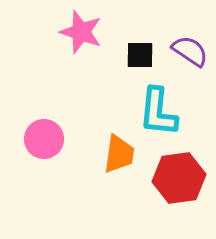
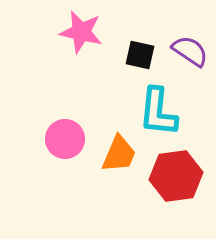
pink star: rotated 6 degrees counterclockwise
black square: rotated 12 degrees clockwise
pink circle: moved 21 px right
orange trapezoid: rotated 15 degrees clockwise
red hexagon: moved 3 px left, 2 px up
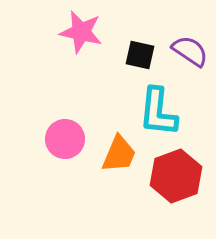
red hexagon: rotated 12 degrees counterclockwise
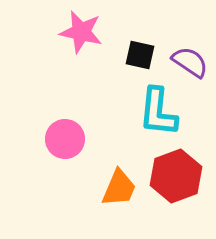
purple semicircle: moved 11 px down
orange trapezoid: moved 34 px down
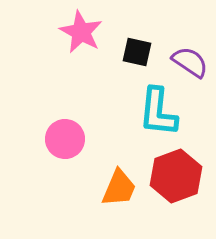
pink star: rotated 15 degrees clockwise
black square: moved 3 px left, 3 px up
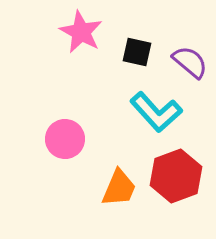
purple semicircle: rotated 6 degrees clockwise
cyan L-shape: moved 2 px left; rotated 48 degrees counterclockwise
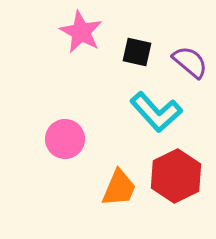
red hexagon: rotated 6 degrees counterclockwise
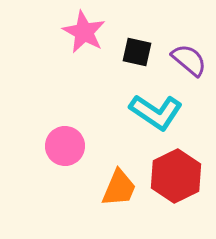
pink star: moved 3 px right
purple semicircle: moved 1 px left, 2 px up
cyan L-shape: rotated 14 degrees counterclockwise
pink circle: moved 7 px down
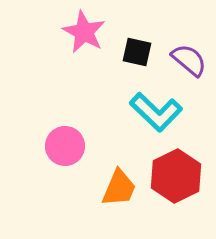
cyan L-shape: rotated 10 degrees clockwise
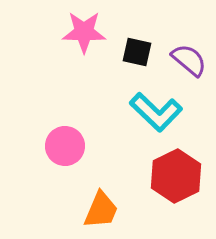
pink star: rotated 27 degrees counterclockwise
orange trapezoid: moved 18 px left, 22 px down
